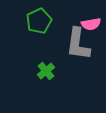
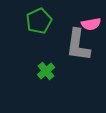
gray L-shape: moved 1 px down
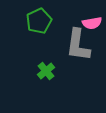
pink semicircle: moved 1 px right, 1 px up
